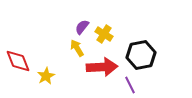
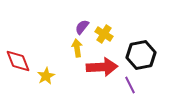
yellow arrow: rotated 24 degrees clockwise
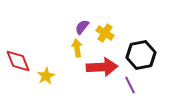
yellow cross: moved 1 px right, 1 px up
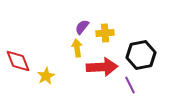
yellow cross: rotated 36 degrees counterclockwise
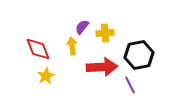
yellow arrow: moved 5 px left, 2 px up
black hexagon: moved 2 px left
red diamond: moved 20 px right, 12 px up
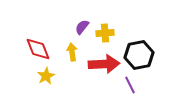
yellow arrow: moved 6 px down
red arrow: moved 2 px right, 3 px up
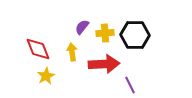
black hexagon: moved 4 px left, 20 px up; rotated 12 degrees clockwise
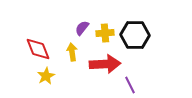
purple semicircle: moved 1 px down
red arrow: moved 1 px right
